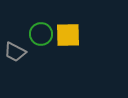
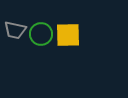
gray trapezoid: moved 22 px up; rotated 15 degrees counterclockwise
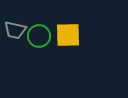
green circle: moved 2 px left, 2 px down
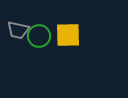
gray trapezoid: moved 3 px right
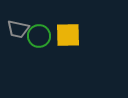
gray trapezoid: moved 1 px up
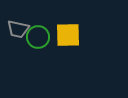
green circle: moved 1 px left, 1 px down
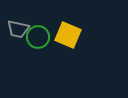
yellow square: rotated 24 degrees clockwise
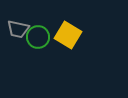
yellow square: rotated 8 degrees clockwise
